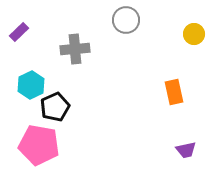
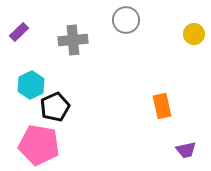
gray cross: moved 2 px left, 9 px up
orange rectangle: moved 12 px left, 14 px down
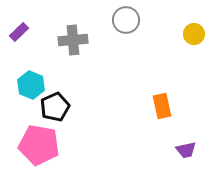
cyan hexagon: rotated 12 degrees counterclockwise
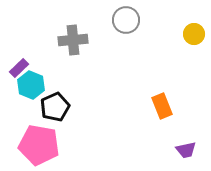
purple rectangle: moved 36 px down
orange rectangle: rotated 10 degrees counterclockwise
